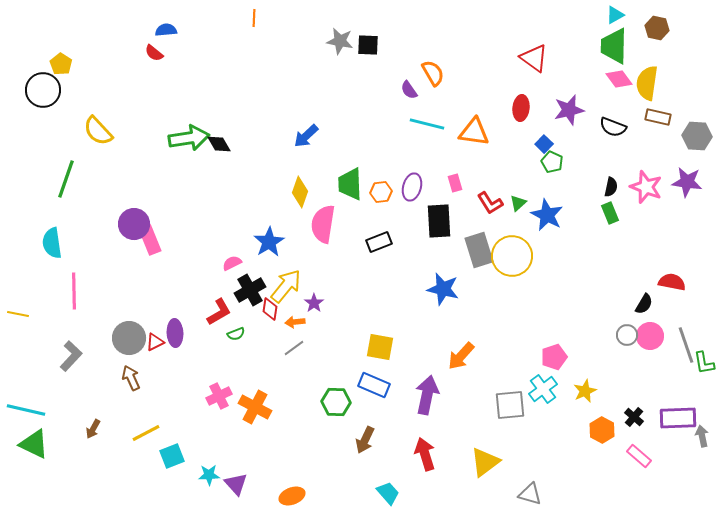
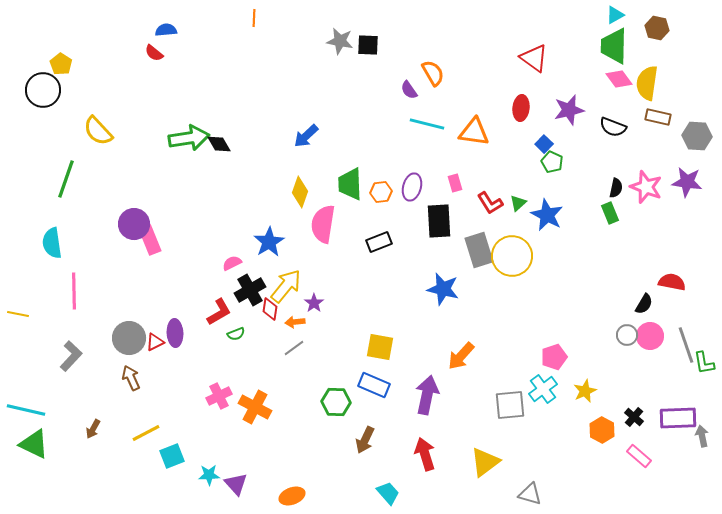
black semicircle at (611, 187): moved 5 px right, 1 px down
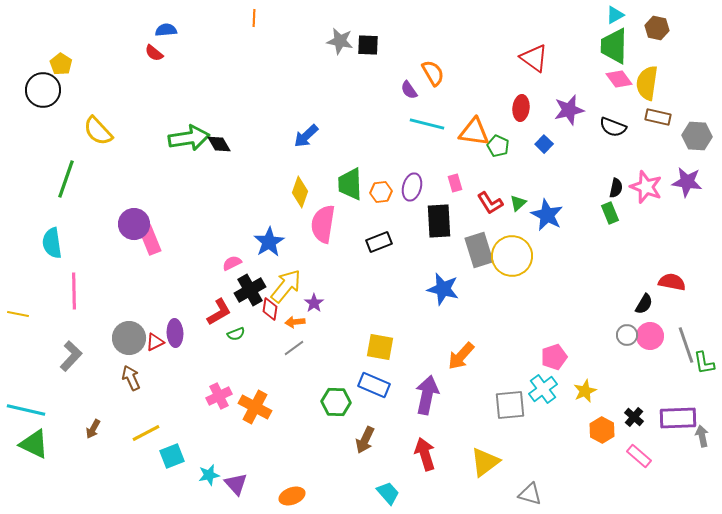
green pentagon at (552, 162): moved 54 px left, 16 px up
cyan star at (209, 475): rotated 10 degrees counterclockwise
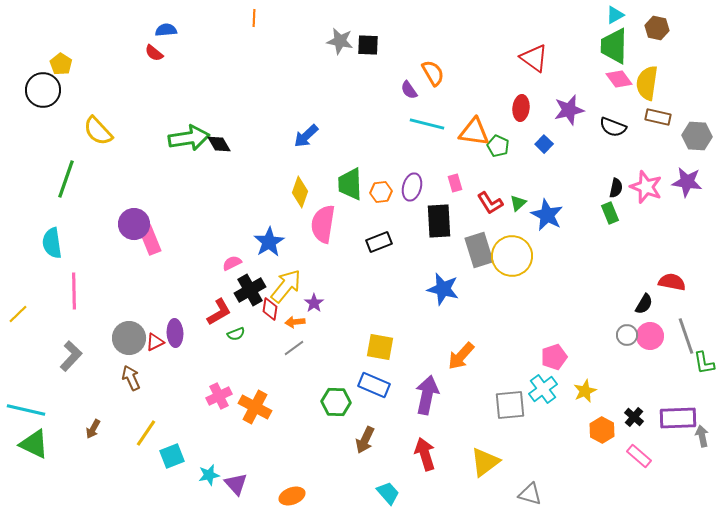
yellow line at (18, 314): rotated 55 degrees counterclockwise
gray line at (686, 345): moved 9 px up
yellow line at (146, 433): rotated 28 degrees counterclockwise
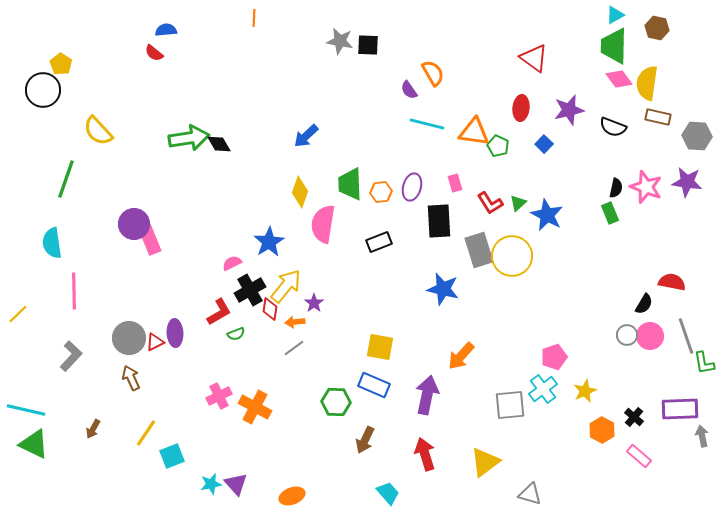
purple rectangle at (678, 418): moved 2 px right, 9 px up
cyan star at (209, 475): moved 2 px right, 9 px down
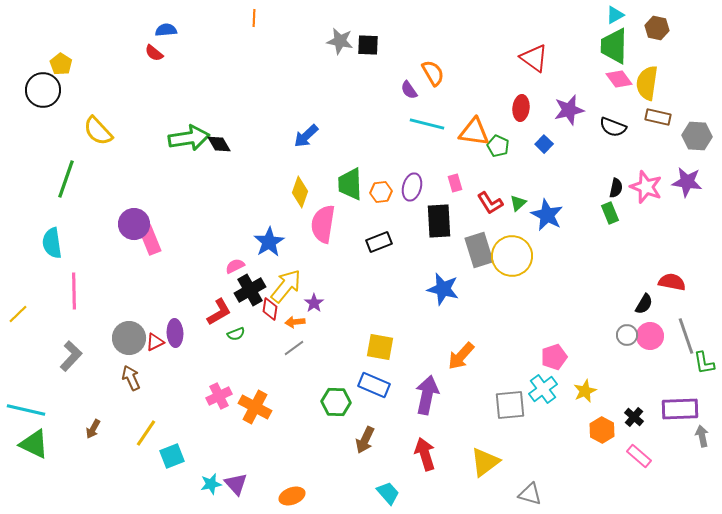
pink semicircle at (232, 263): moved 3 px right, 3 px down
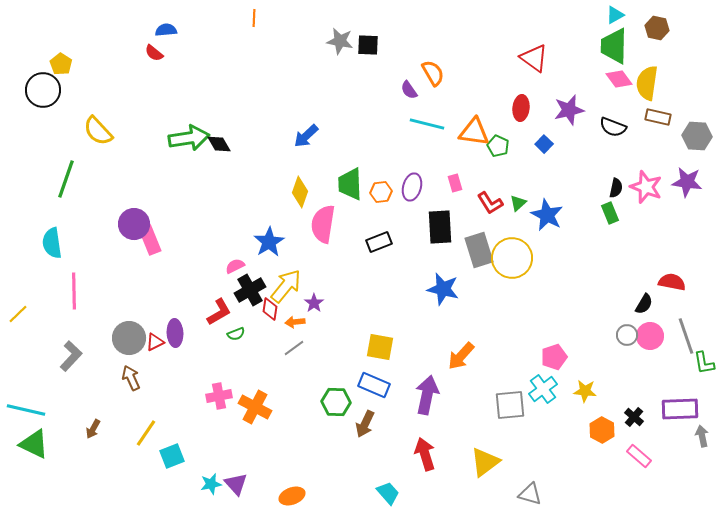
black rectangle at (439, 221): moved 1 px right, 6 px down
yellow circle at (512, 256): moved 2 px down
yellow star at (585, 391): rotated 30 degrees clockwise
pink cross at (219, 396): rotated 15 degrees clockwise
brown arrow at (365, 440): moved 16 px up
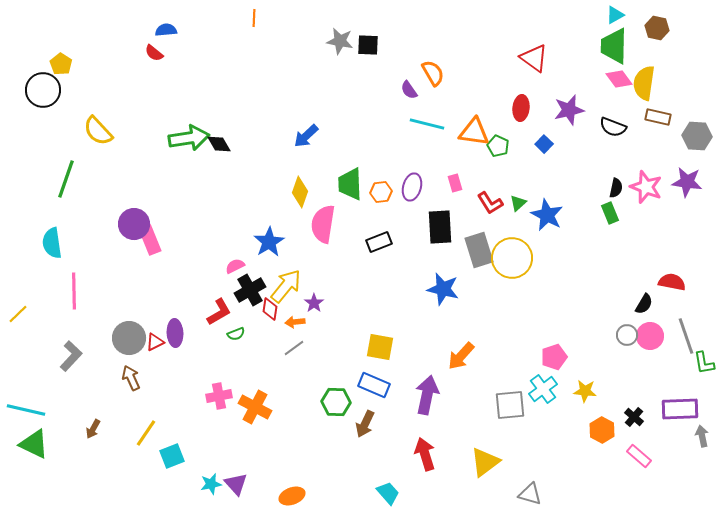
yellow semicircle at (647, 83): moved 3 px left
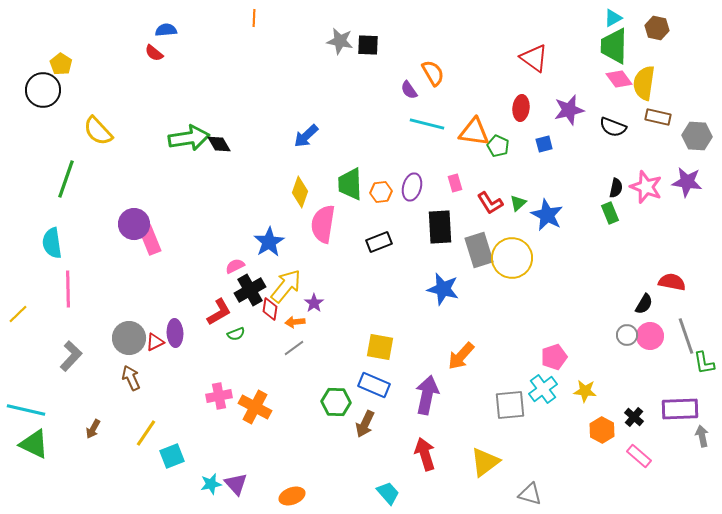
cyan triangle at (615, 15): moved 2 px left, 3 px down
blue square at (544, 144): rotated 30 degrees clockwise
pink line at (74, 291): moved 6 px left, 2 px up
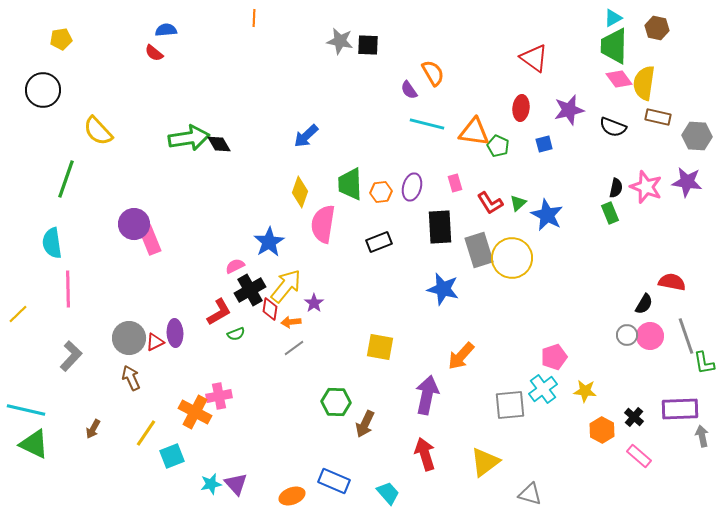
yellow pentagon at (61, 64): moved 25 px up; rotated 30 degrees clockwise
orange arrow at (295, 322): moved 4 px left
blue rectangle at (374, 385): moved 40 px left, 96 px down
orange cross at (255, 407): moved 60 px left, 5 px down
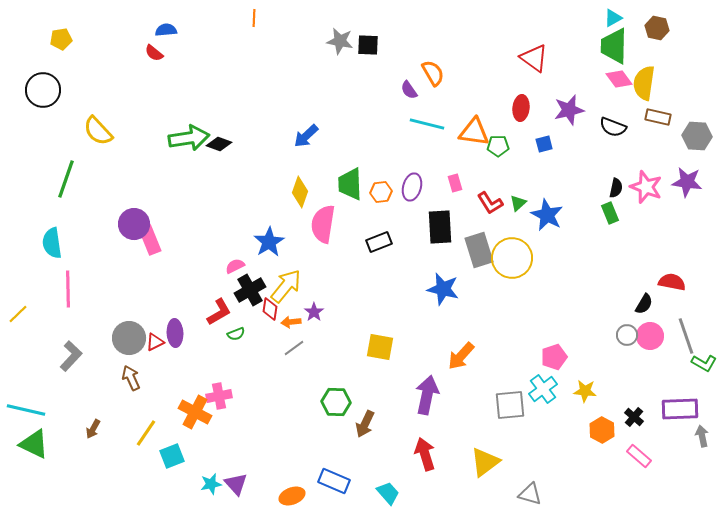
black diamond at (219, 144): rotated 40 degrees counterclockwise
green pentagon at (498, 146): rotated 25 degrees counterclockwise
purple star at (314, 303): moved 9 px down
green L-shape at (704, 363): rotated 50 degrees counterclockwise
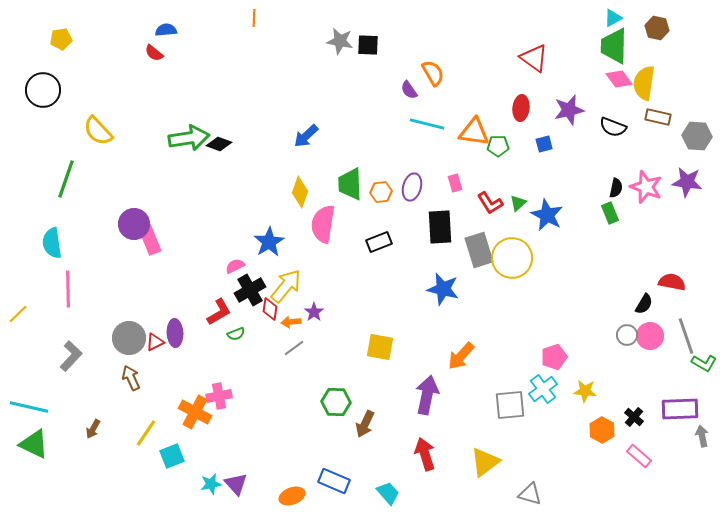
cyan line at (26, 410): moved 3 px right, 3 px up
